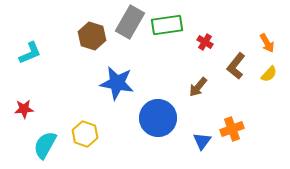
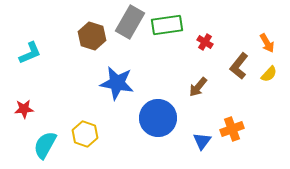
brown L-shape: moved 3 px right
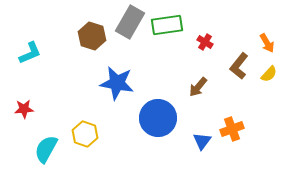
cyan semicircle: moved 1 px right, 4 px down
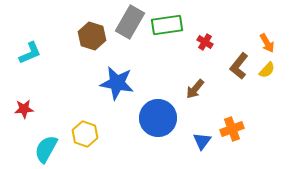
yellow semicircle: moved 2 px left, 4 px up
brown arrow: moved 3 px left, 2 px down
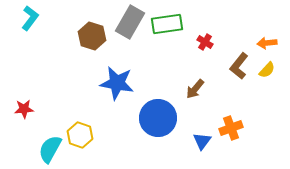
green rectangle: moved 1 px up
orange arrow: rotated 114 degrees clockwise
cyan L-shape: moved 35 px up; rotated 30 degrees counterclockwise
orange cross: moved 1 px left, 1 px up
yellow hexagon: moved 5 px left, 1 px down
cyan semicircle: moved 4 px right
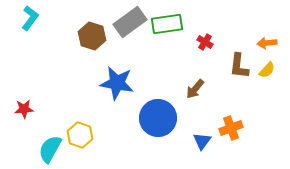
gray rectangle: rotated 24 degrees clockwise
brown L-shape: rotated 32 degrees counterclockwise
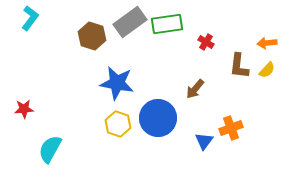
red cross: moved 1 px right
yellow hexagon: moved 38 px right, 11 px up
blue triangle: moved 2 px right
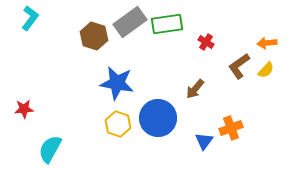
brown hexagon: moved 2 px right
brown L-shape: rotated 48 degrees clockwise
yellow semicircle: moved 1 px left
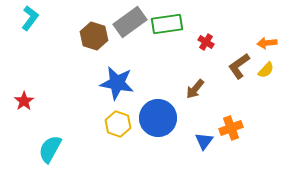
red star: moved 8 px up; rotated 30 degrees counterclockwise
